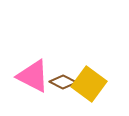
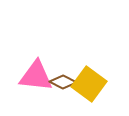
pink triangle: moved 3 px right; rotated 21 degrees counterclockwise
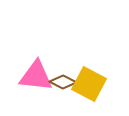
yellow square: rotated 8 degrees counterclockwise
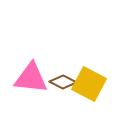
pink triangle: moved 5 px left, 2 px down
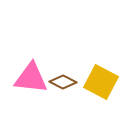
yellow square: moved 12 px right, 2 px up
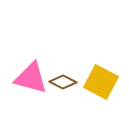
pink triangle: rotated 9 degrees clockwise
